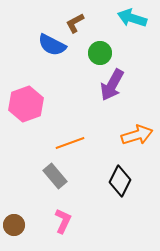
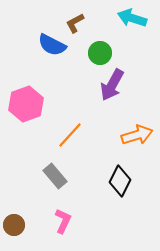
orange line: moved 8 px up; rotated 28 degrees counterclockwise
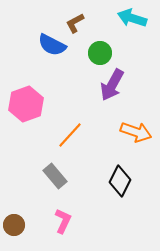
orange arrow: moved 1 px left, 3 px up; rotated 36 degrees clockwise
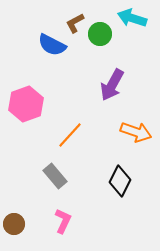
green circle: moved 19 px up
brown circle: moved 1 px up
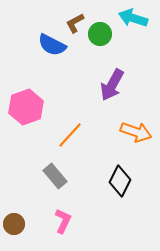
cyan arrow: moved 1 px right
pink hexagon: moved 3 px down
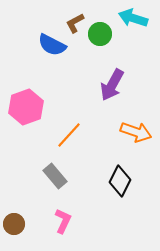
orange line: moved 1 px left
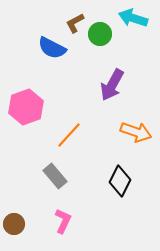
blue semicircle: moved 3 px down
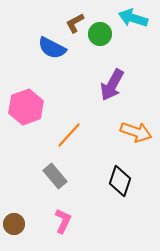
black diamond: rotated 8 degrees counterclockwise
